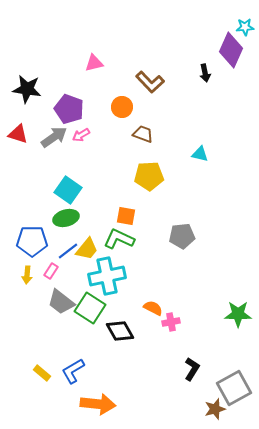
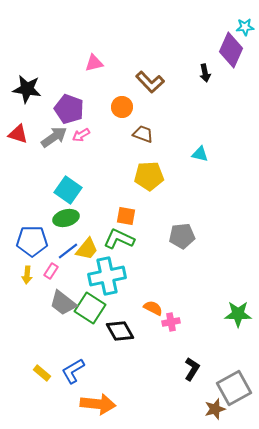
gray trapezoid: moved 2 px right, 1 px down
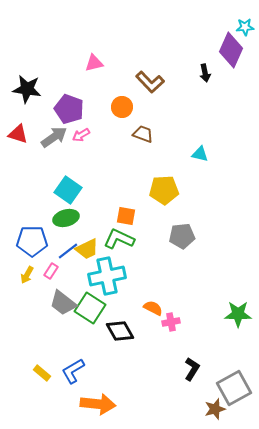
yellow pentagon: moved 15 px right, 14 px down
yellow trapezoid: rotated 25 degrees clockwise
yellow arrow: rotated 24 degrees clockwise
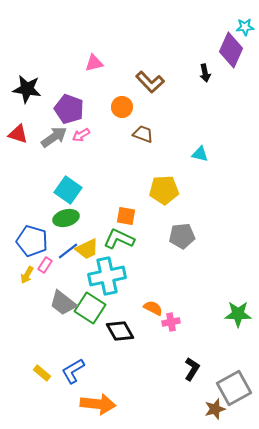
blue pentagon: rotated 16 degrees clockwise
pink rectangle: moved 6 px left, 6 px up
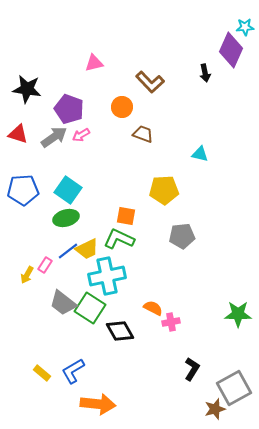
blue pentagon: moved 9 px left, 51 px up; rotated 20 degrees counterclockwise
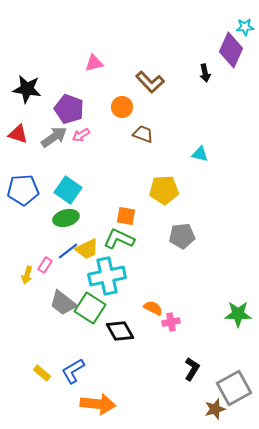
yellow arrow: rotated 12 degrees counterclockwise
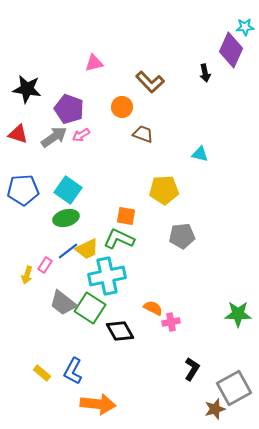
blue L-shape: rotated 32 degrees counterclockwise
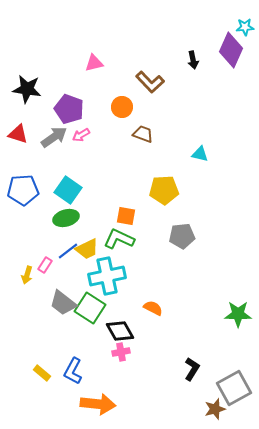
black arrow: moved 12 px left, 13 px up
pink cross: moved 50 px left, 30 px down
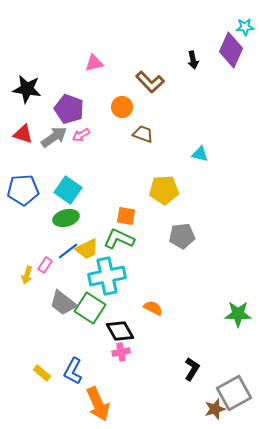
red triangle: moved 5 px right
gray square: moved 5 px down
orange arrow: rotated 60 degrees clockwise
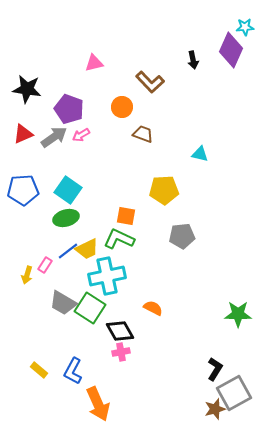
red triangle: rotated 40 degrees counterclockwise
gray trapezoid: rotated 8 degrees counterclockwise
black L-shape: moved 23 px right
yellow rectangle: moved 3 px left, 3 px up
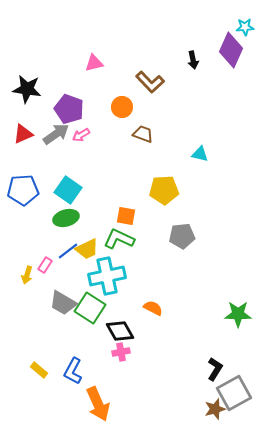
gray arrow: moved 2 px right, 3 px up
